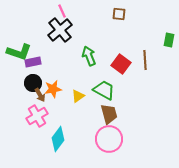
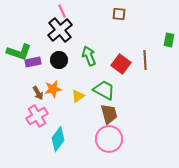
black circle: moved 26 px right, 23 px up
brown arrow: moved 2 px left, 2 px up
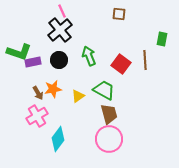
green rectangle: moved 7 px left, 1 px up
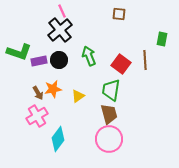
purple rectangle: moved 6 px right, 1 px up
green trapezoid: moved 7 px right; rotated 110 degrees counterclockwise
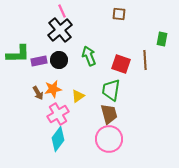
green L-shape: moved 1 px left, 2 px down; rotated 20 degrees counterclockwise
red square: rotated 18 degrees counterclockwise
pink cross: moved 21 px right, 2 px up
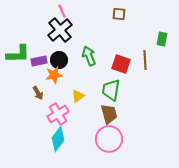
orange star: moved 1 px right, 14 px up
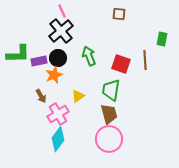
black cross: moved 1 px right, 1 px down
black circle: moved 1 px left, 2 px up
orange star: rotated 12 degrees counterclockwise
brown arrow: moved 3 px right, 3 px down
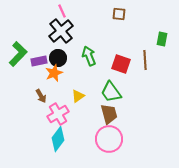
green L-shape: rotated 45 degrees counterclockwise
orange star: moved 2 px up
green trapezoid: moved 2 px down; rotated 45 degrees counterclockwise
